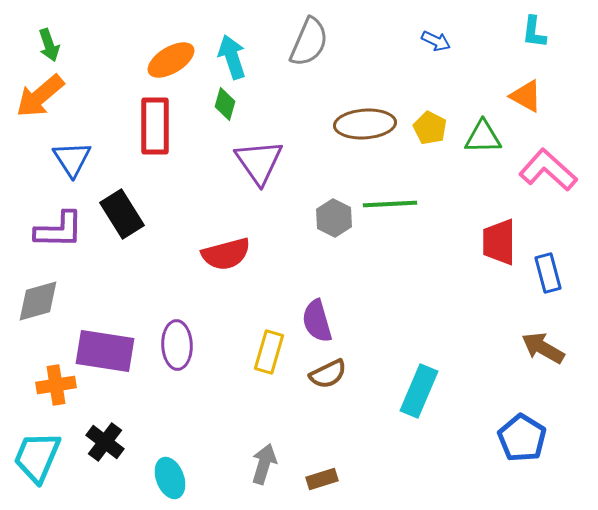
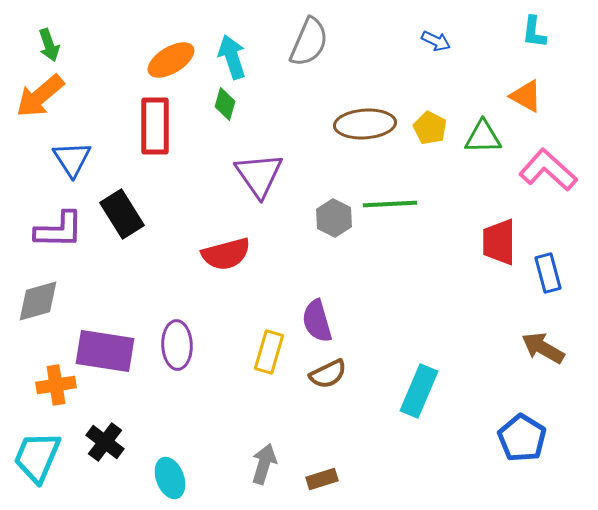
purple triangle: moved 13 px down
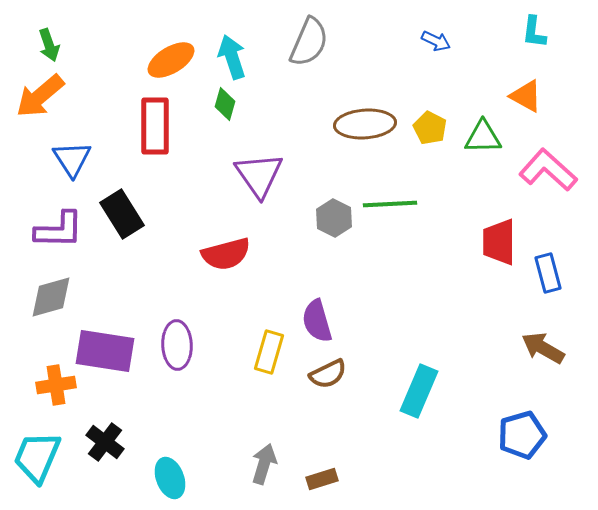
gray diamond: moved 13 px right, 4 px up
blue pentagon: moved 3 px up; rotated 24 degrees clockwise
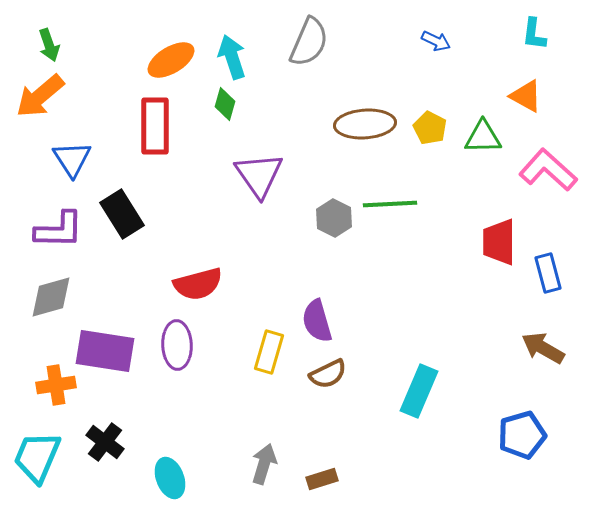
cyan L-shape: moved 2 px down
red semicircle: moved 28 px left, 30 px down
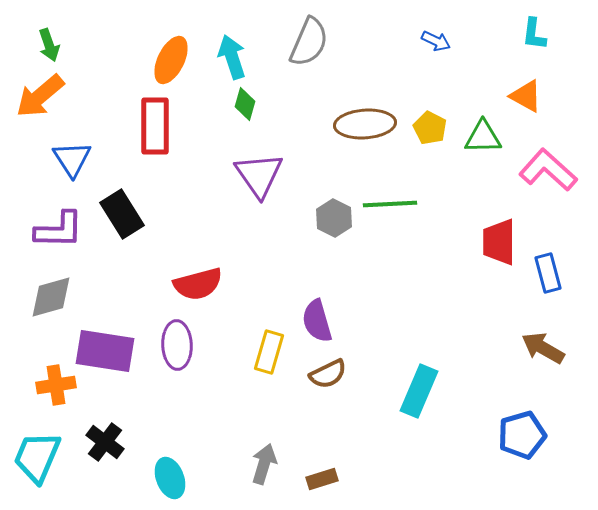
orange ellipse: rotated 33 degrees counterclockwise
green diamond: moved 20 px right
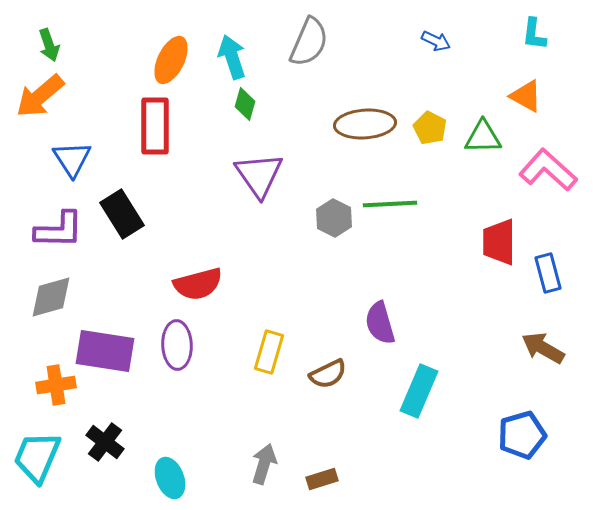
purple semicircle: moved 63 px right, 2 px down
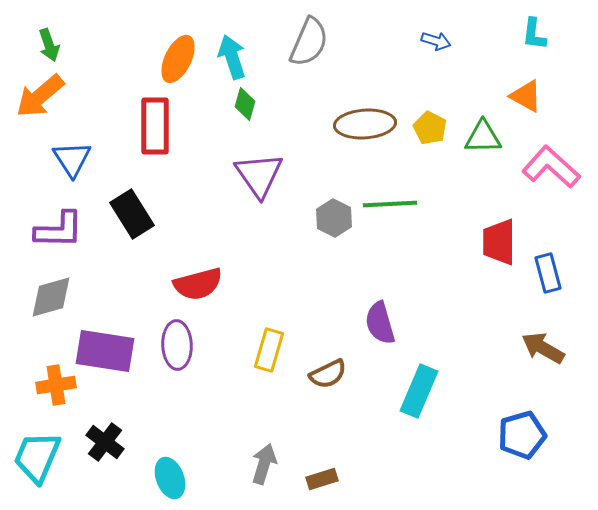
blue arrow: rotated 8 degrees counterclockwise
orange ellipse: moved 7 px right, 1 px up
pink L-shape: moved 3 px right, 3 px up
black rectangle: moved 10 px right
yellow rectangle: moved 2 px up
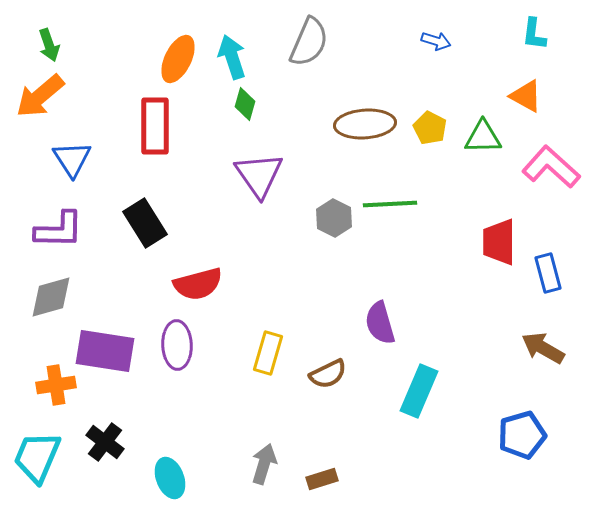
black rectangle: moved 13 px right, 9 px down
yellow rectangle: moved 1 px left, 3 px down
